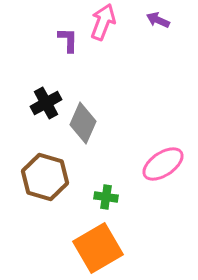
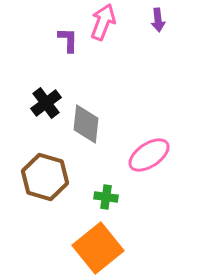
purple arrow: rotated 120 degrees counterclockwise
black cross: rotated 8 degrees counterclockwise
gray diamond: moved 3 px right, 1 px down; rotated 18 degrees counterclockwise
pink ellipse: moved 14 px left, 9 px up
orange square: rotated 9 degrees counterclockwise
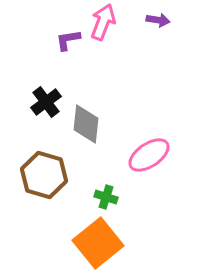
purple arrow: rotated 75 degrees counterclockwise
purple L-shape: rotated 100 degrees counterclockwise
black cross: moved 1 px up
brown hexagon: moved 1 px left, 2 px up
green cross: rotated 10 degrees clockwise
orange square: moved 5 px up
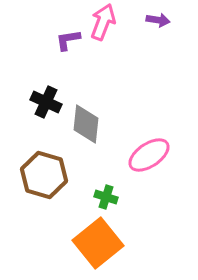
black cross: rotated 28 degrees counterclockwise
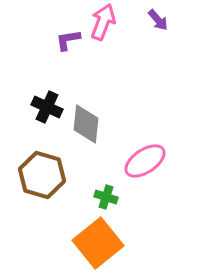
purple arrow: rotated 40 degrees clockwise
black cross: moved 1 px right, 5 px down
pink ellipse: moved 4 px left, 6 px down
brown hexagon: moved 2 px left
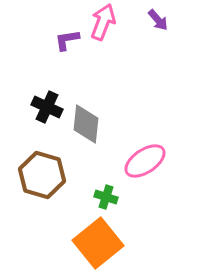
purple L-shape: moved 1 px left
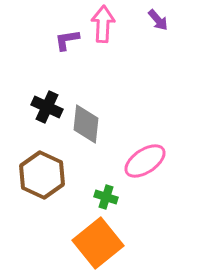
pink arrow: moved 2 px down; rotated 18 degrees counterclockwise
brown hexagon: rotated 9 degrees clockwise
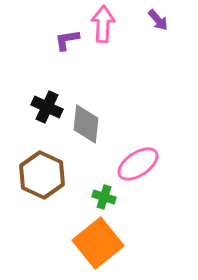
pink ellipse: moved 7 px left, 3 px down
green cross: moved 2 px left
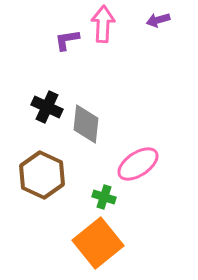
purple arrow: rotated 115 degrees clockwise
